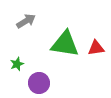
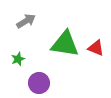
red triangle: rotated 30 degrees clockwise
green star: moved 1 px right, 5 px up
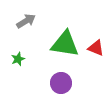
purple circle: moved 22 px right
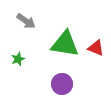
gray arrow: rotated 66 degrees clockwise
purple circle: moved 1 px right, 1 px down
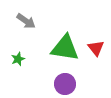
green triangle: moved 4 px down
red triangle: rotated 30 degrees clockwise
purple circle: moved 3 px right
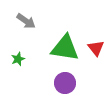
purple circle: moved 1 px up
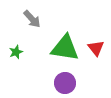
gray arrow: moved 6 px right, 2 px up; rotated 12 degrees clockwise
green star: moved 2 px left, 7 px up
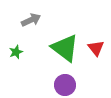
gray arrow: moved 1 px left, 1 px down; rotated 72 degrees counterclockwise
green triangle: rotated 28 degrees clockwise
purple circle: moved 2 px down
